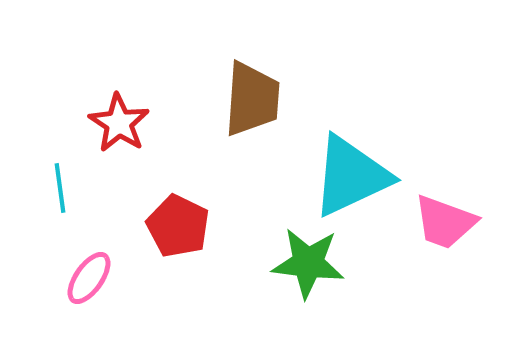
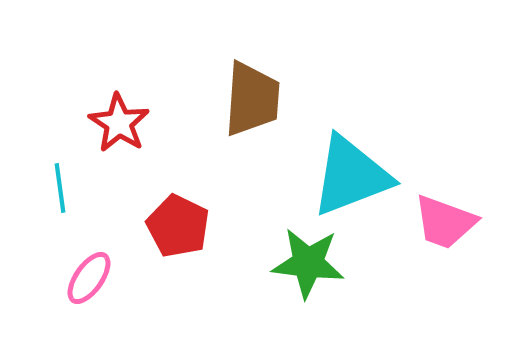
cyan triangle: rotated 4 degrees clockwise
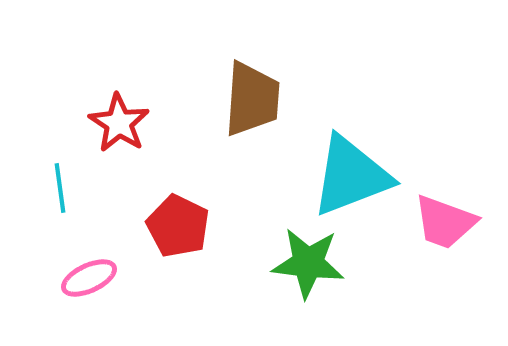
pink ellipse: rotated 30 degrees clockwise
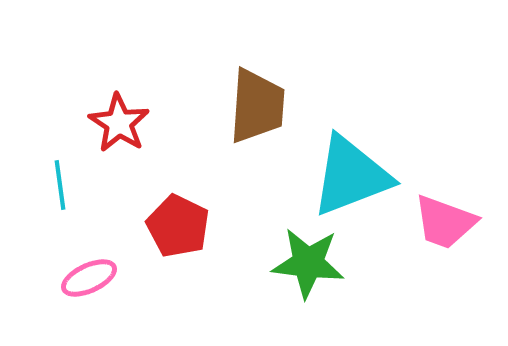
brown trapezoid: moved 5 px right, 7 px down
cyan line: moved 3 px up
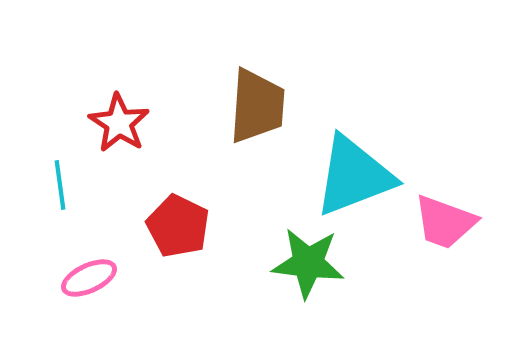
cyan triangle: moved 3 px right
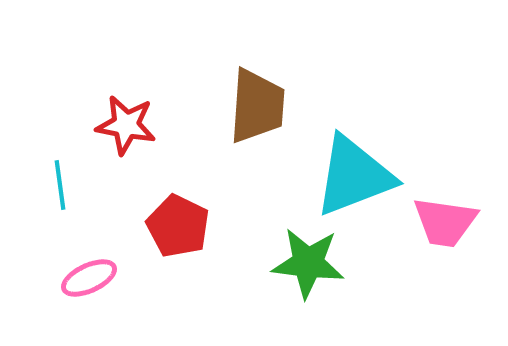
red star: moved 7 px right, 2 px down; rotated 22 degrees counterclockwise
pink trapezoid: rotated 12 degrees counterclockwise
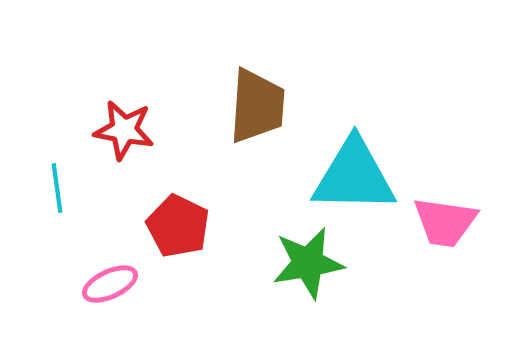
red star: moved 2 px left, 5 px down
cyan triangle: rotated 22 degrees clockwise
cyan line: moved 3 px left, 3 px down
green star: rotated 16 degrees counterclockwise
pink ellipse: moved 21 px right, 6 px down
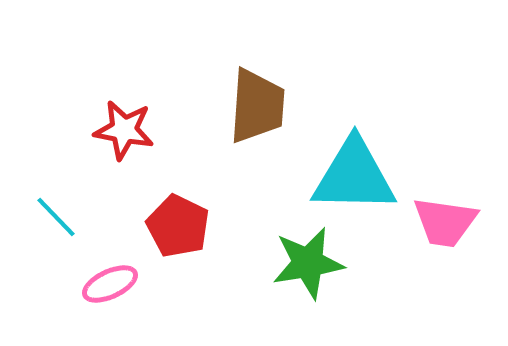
cyan line: moved 1 px left, 29 px down; rotated 36 degrees counterclockwise
